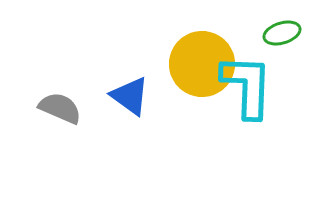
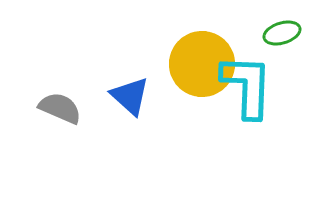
blue triangle: rotated 6 degrees clockwise
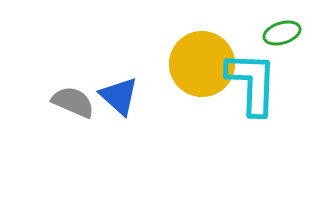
cyan L-shape: moved 5 px right, 3 px up
blue triangle: moved 11 px left
gray semicircle: moved 13 px right, 6 px up
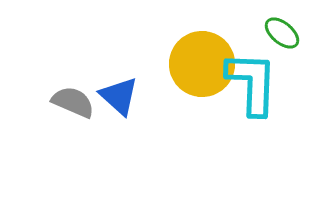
green ellipse: rotated 57 degrees clockwise
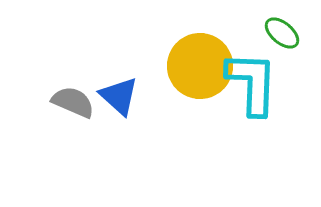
yellow circle: moved 2 px left, 2 px down
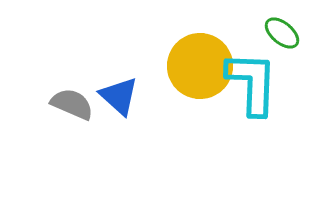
gray semicircle: moved 1 px left, 2 px down
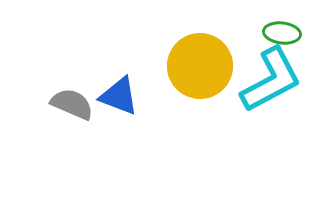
green ellipse: rotated 33 degrees counterclockwise
cyan L-shape: moved 19 px right, 3 px up; rotated 60 degrees clockwise
blue triangle: rotated 21 degrees counterclockwise
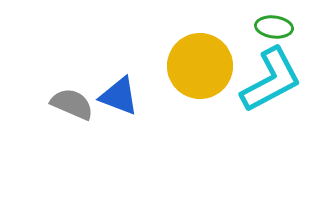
green ellipse: moved 8 px left, 6 px up
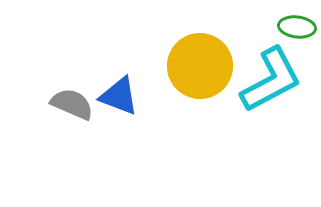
green ellipse: moved 23 px right
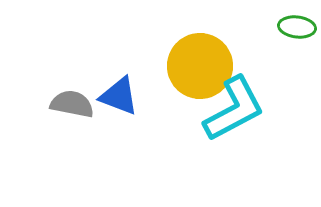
cyan L-shape: moved 37 px left, 29 px down
gray semicircle: rotated 12 degrees counterclockwise
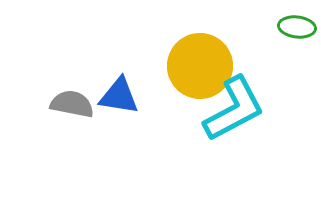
blue triangle: rotated 12 degrees counterclockwise
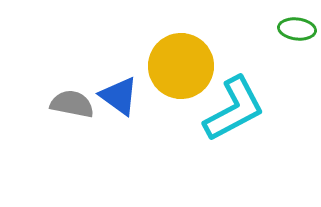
green ellipse: moved 2 px down
yellow circle: moved 19 px left
blue triangle: rotated 27 degrees clockwise
